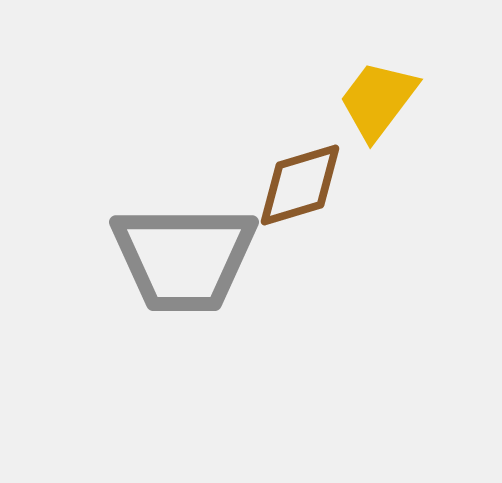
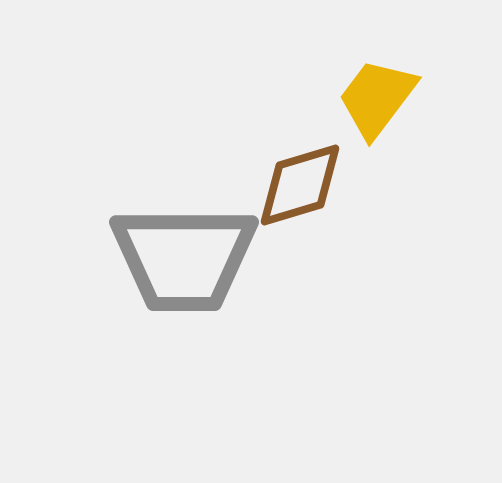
yellow trapezoid: moved 1 px left, 2 px up
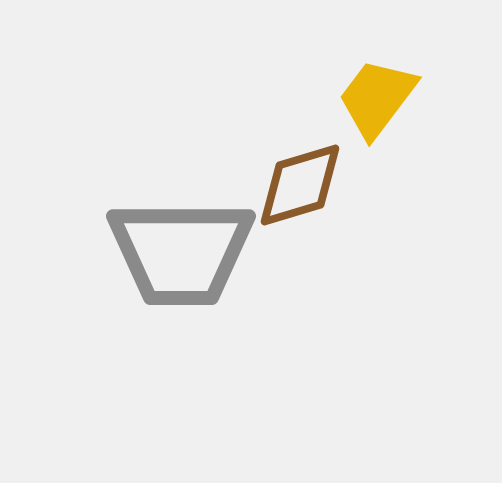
gray trapezoid: moved 3 px left, 6 px up
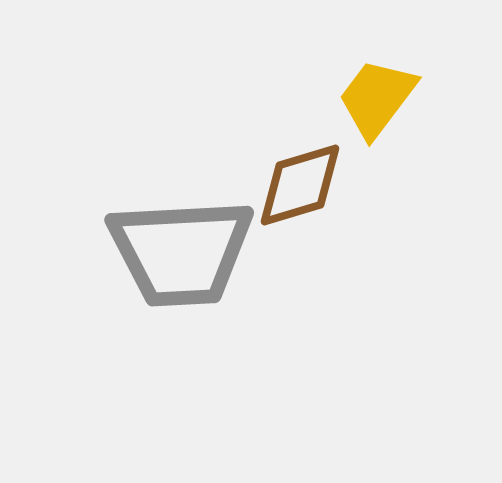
gray trapezoid: rotated 3 degrees counterclockwise
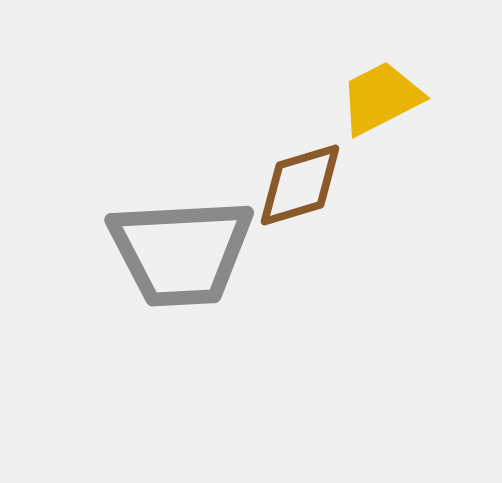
yellow trapezoid: moved 4 px right; rotated 26 degrees clockwise
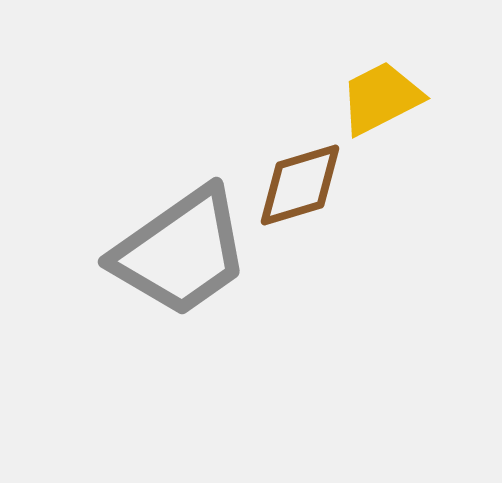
gray trapezoid: rotated 32 degrees counterclockwise
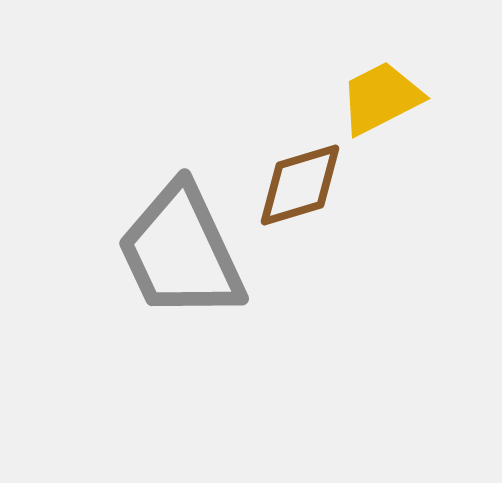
gray trapezoid: rotated 100 degrees clockwise
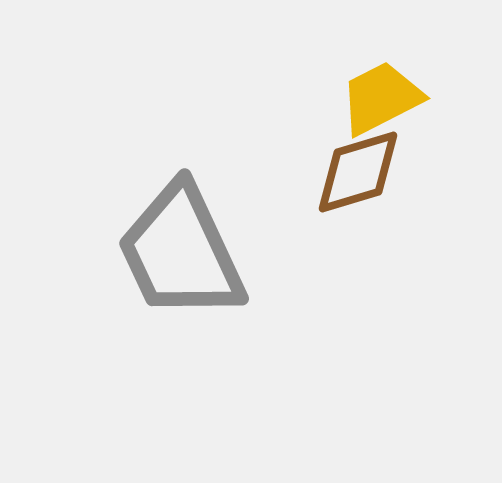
brown diamond: moved 58 px right, 13 px up
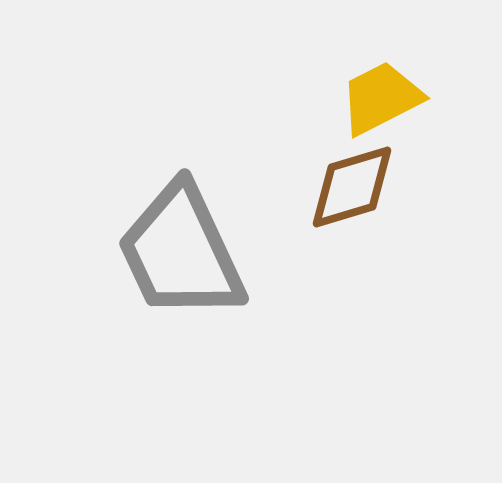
brown diamond: moved 6 px left, 15 px down
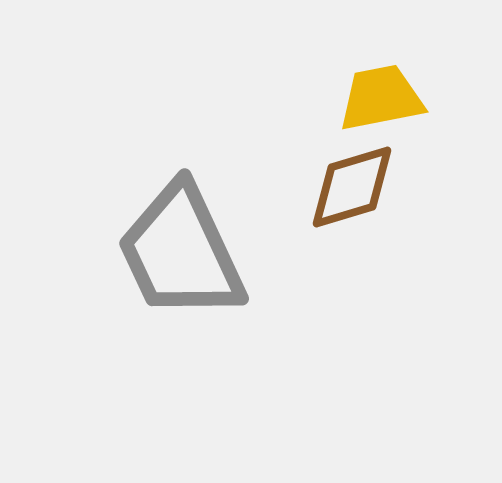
yellow trapezoid: rotated 16 degrees clockwise
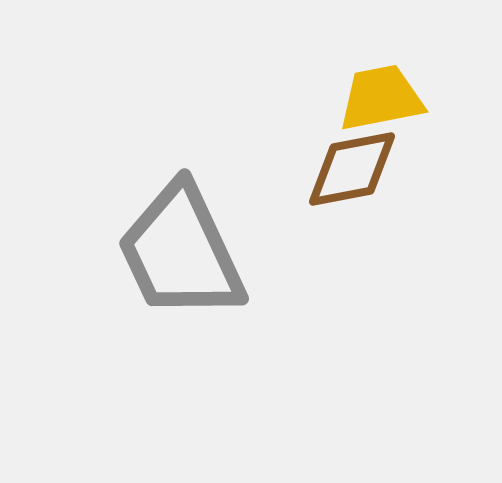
brown diamond: moved 18 px up; rotated 6 degrees clockwise
